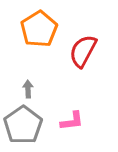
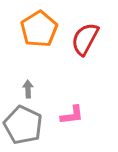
red semicircle: moved 2 px right, 12 px up
pink L-shape: moved 6 px up
gray pentagon: rotated 12 degrees counterclockwise
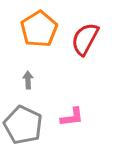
gray arrow: moved 9 px up
pink L-shape: moved 2 px down
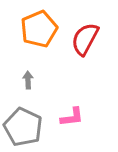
orange pentagon: rotated 9 degrees clockwise
gray pentagon: moved 2 px down
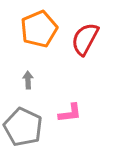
pink L-shape: moved 2 px left, 4 px up
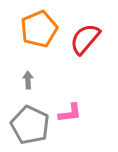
red semicircle: rotated 12 degrees clockwise
gray pentagon: moved 7 px right, 2 px up
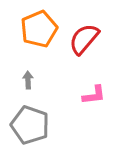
red semicircle: moved 1 px left
pink L-shape: moved 24 px right, 18 px up
gray pentagon: rotated 6 degrees counterclockwise
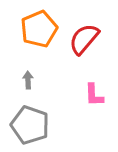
pink L-shape: rotated 95 degrees clockwise
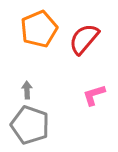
gray arrow: moved 1 px left, 10 px down
pink L-shape: rotated 75 degrees clockwise
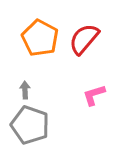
orange pentagon: moved 1 px right, 9 px down; rotated 21 degrees counterclockwise
gray arrow: moved 2 px left
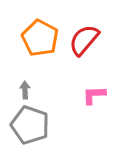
red semicircle: moved 1 px down
pink L-shape: rotated 15 degrees clockwise
